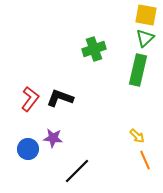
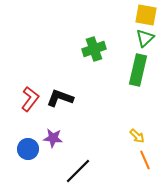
black line: moved 1 px right
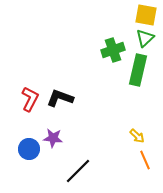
green cross: moved 19 px right, 1 px down
red L-shape: rotated 10 degrees counterclockwise
blue circle: moved 1 px right
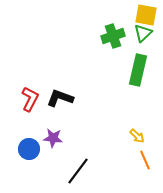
green triangle: moved 2 px left, 5 px up
green cross: moved 14 px up
black line: rotated 8 degrees counterclockwise
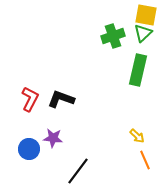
black L-shape: moved 1 px right, 1 px down
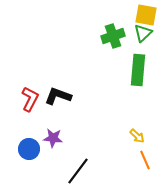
green rectangle: rotated 8 degrees counterclockwise
black L-shape: moved 3 px left, 3 px up
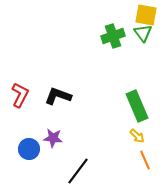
green triangle: rotated 24 degrees counterclockwise
green rectangle: moved 1 px left, 36 px down; rotated 28 degrees counterclockwise
red L-shape: moved 10 px left, 4 px up
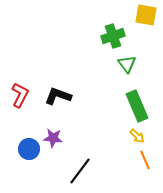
green triangle: moved 16 px left, 31 px down
black line: moved 2 px right
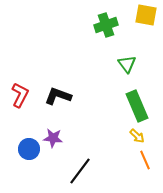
green cross: moved 7 px left, 11 px up
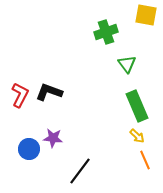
green cross: moved 7 px down
black L-shape: moved 9 px left, 4 px up
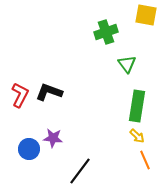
green rectangle: rotated 32 degrees clockwise
